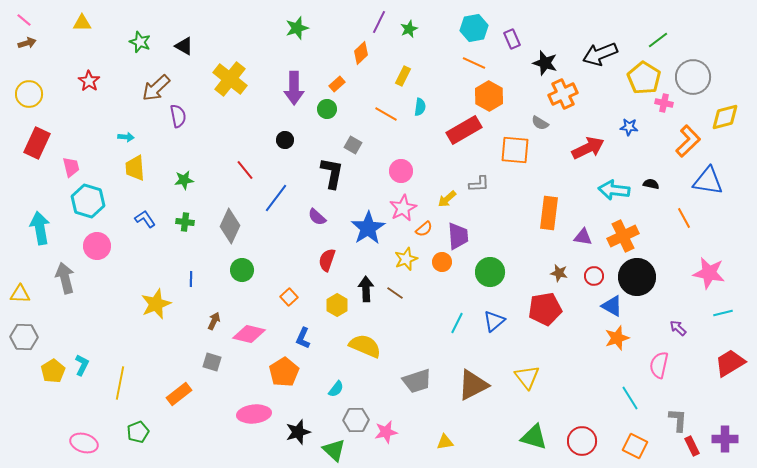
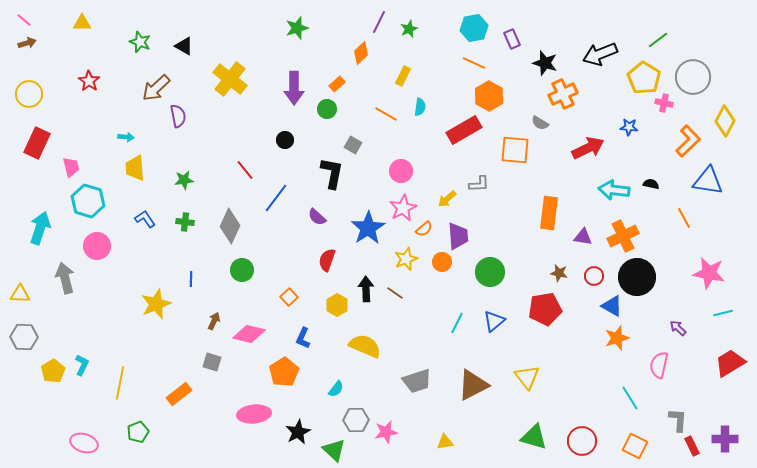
yellow diamond at (725, 117): moved 4 px down; rotated 48 degrees counterclockwise
cyan arrow at (40, 228): rotated 28 degrees clockwise
black star at (298, 432): rotated 10 degrees counterclockwise
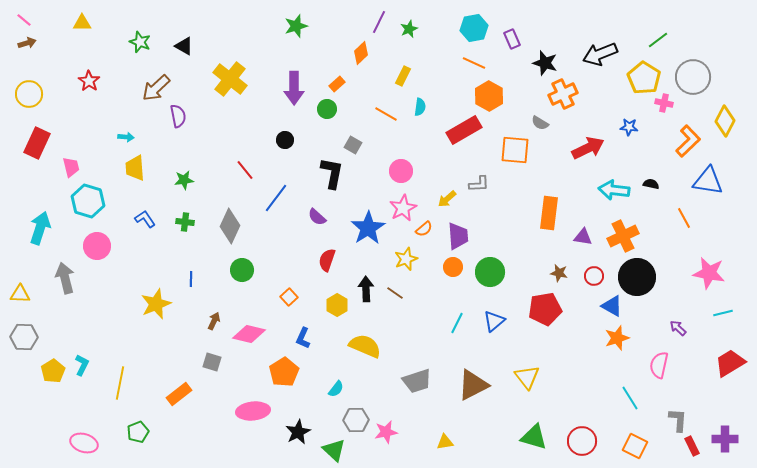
green star at (297, 28): moved 1 px left, 2 px up
orange circle at (442, 262): moved 11 px right, 5 px down
pink ellipse at (254, 414): moved 1 px left, 3 px up
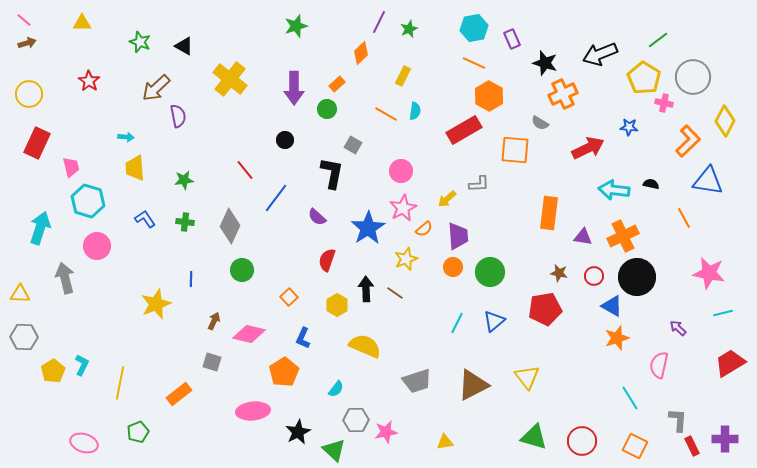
cyan semicircle at (420, 107): moved 5 px left, 4 px down
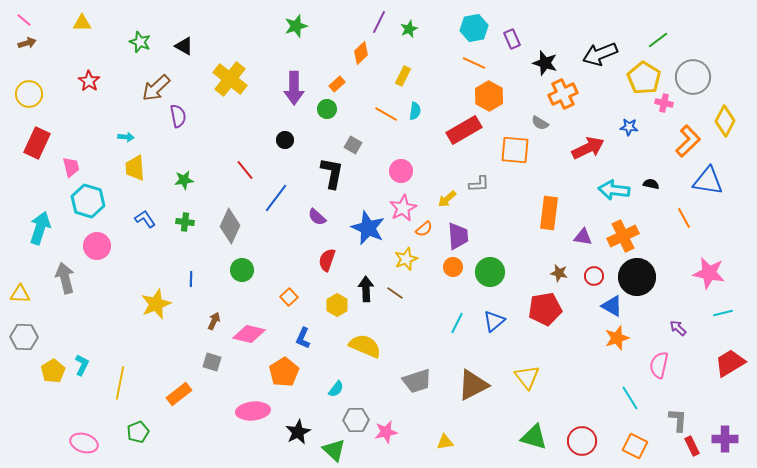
blue star at (368, 228): rotated 16 degrees counterclockwise
